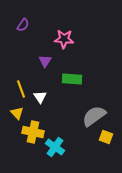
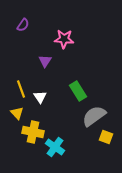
green rectangle: moved 6 px right, 12 px down; rotated 54 degrees clockwise
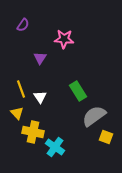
purple triangle: moved 5 px left, 3 px up
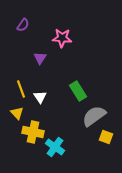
pink star: moved 2 px left, 1 px up
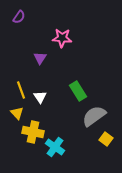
purple semicircle: moved 4 px left, 8 px up
yellow line: moved 1 px down
yellow square: moved 2 px down; rotated 16 degrees clockwise
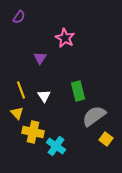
pink star: moved 3 px right; rotated 24 degrees clockwise
green rectangle: rotated 18 degrees clockwise
white triangle: moved 4 px right, 1 px up
cyan cross: moved 1 px right, 1 px up
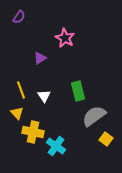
purple triangle: rotated 24 degrees clockwise
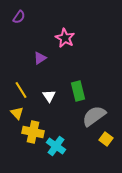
yellow line: rotated 12 degrees counterclockwise
white triangle: moved 5 px right
